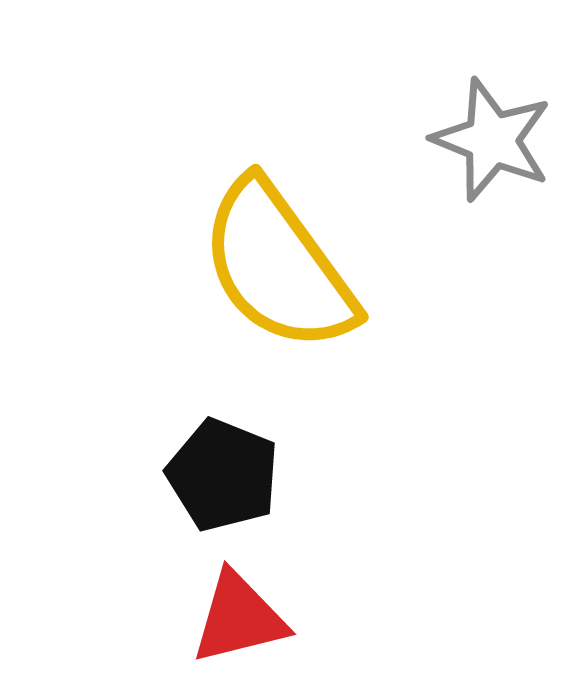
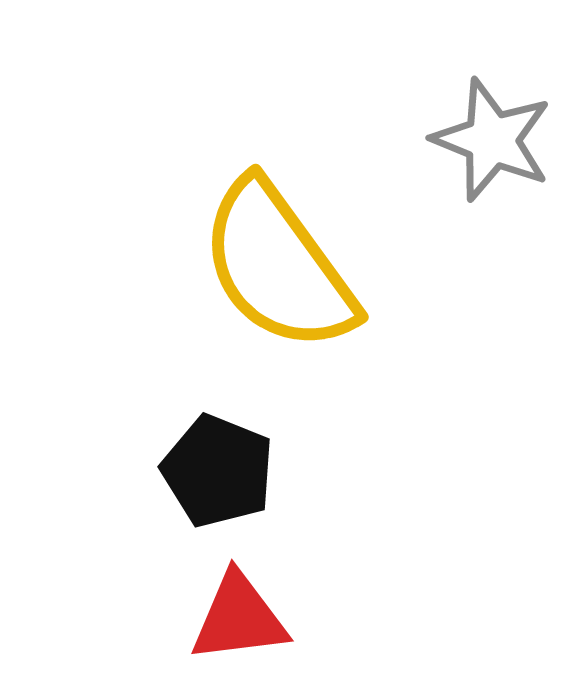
black pentagon: moved 5 px left, 4 px up
red triangle: rotated 7 degrees clockwise
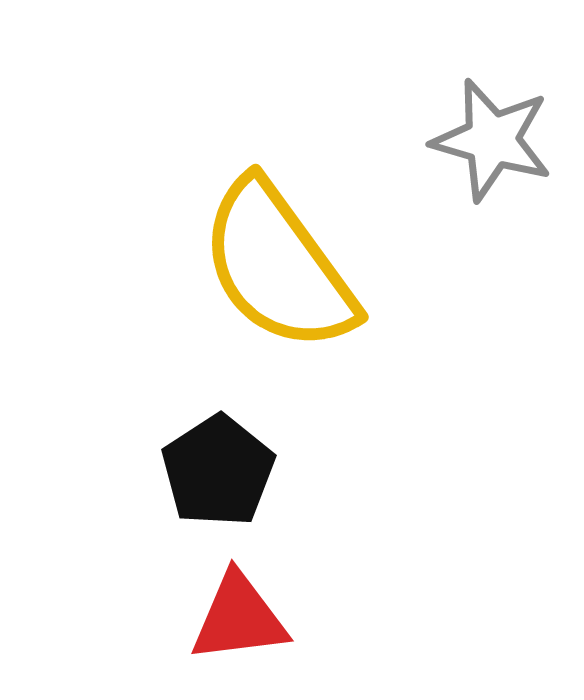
gray star: rotated 6 degrees counterclockwise
black pentagon: rotated 17 degrees clockwise
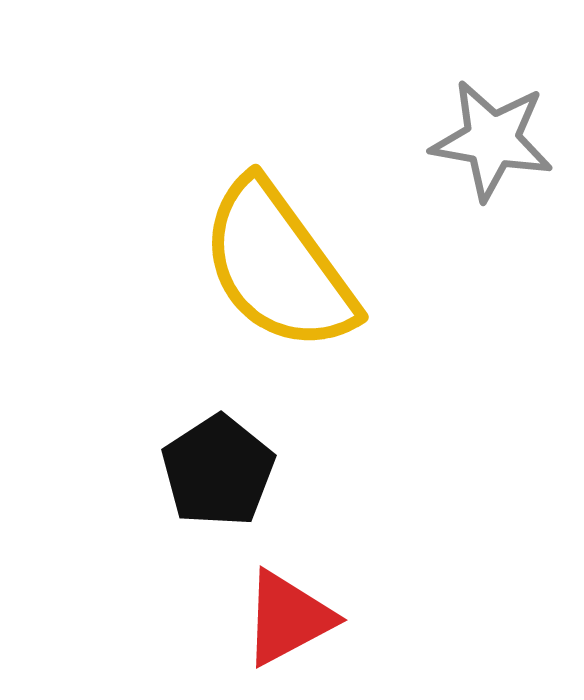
gray star: rotated 6 degrees counterclockwise
red triangle: moved 49 px right; rotated 21 degrees counterclockwise
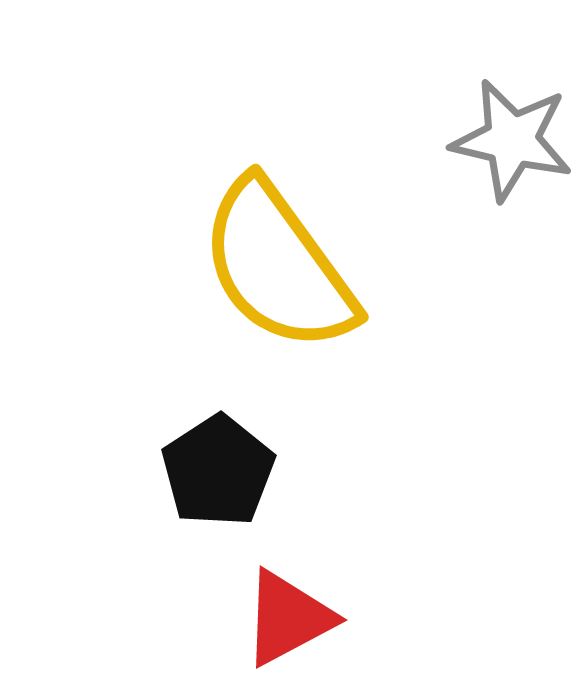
gray star: moved 20 px right; rotated 3 degrees clockwise
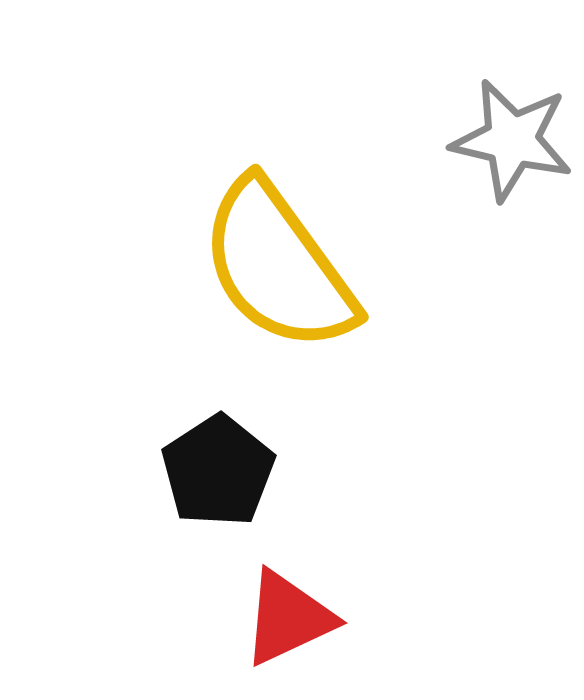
red triangle: rotated 3 degrees clockwise
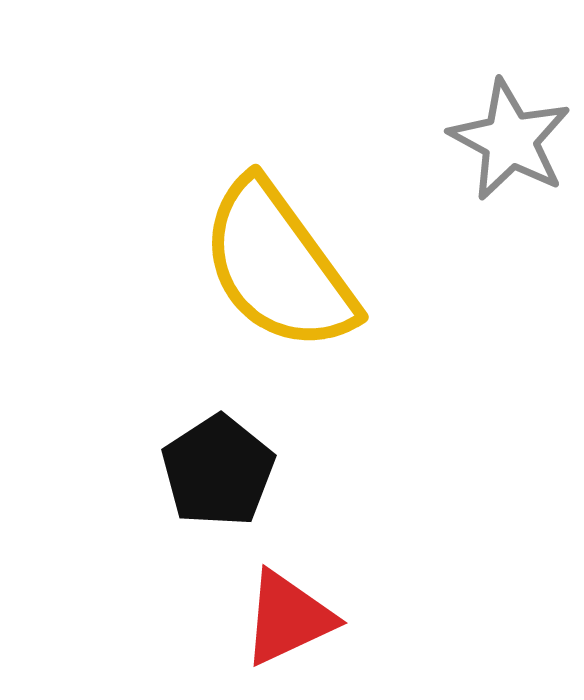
gray star: moved 2 px left; rotated 15 degrees clockwise
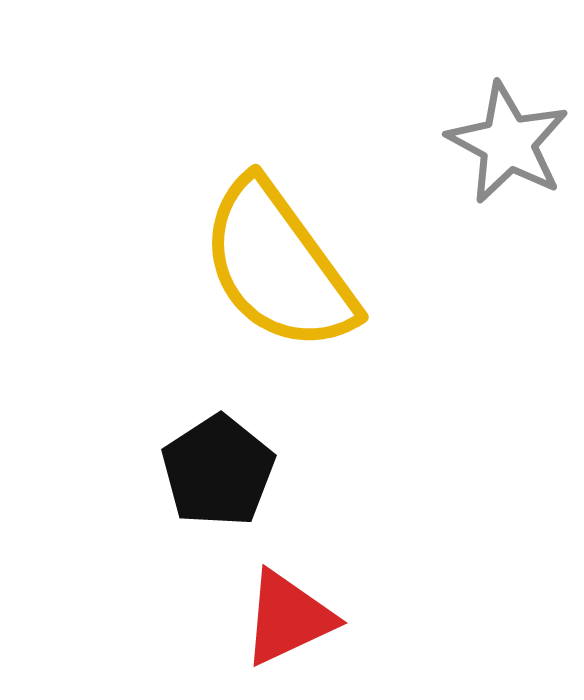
gray star: moved 2 px left, 3 px down
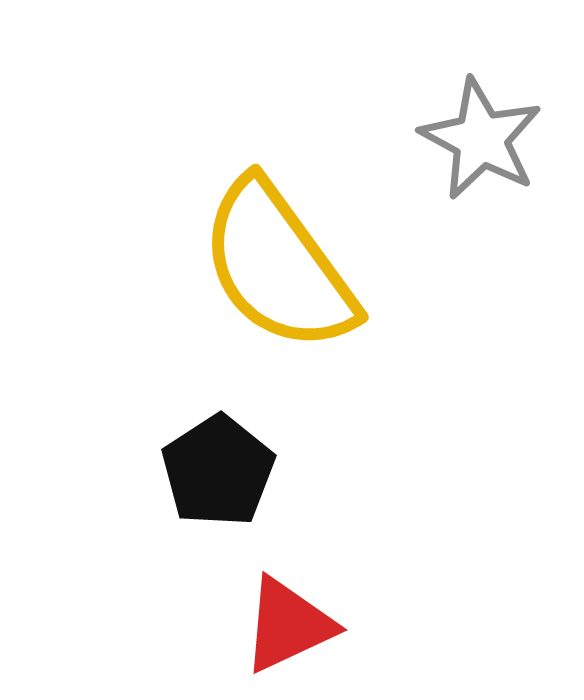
gray star: moved 27 px left, 4 px up
red triangle: moved 7 px down
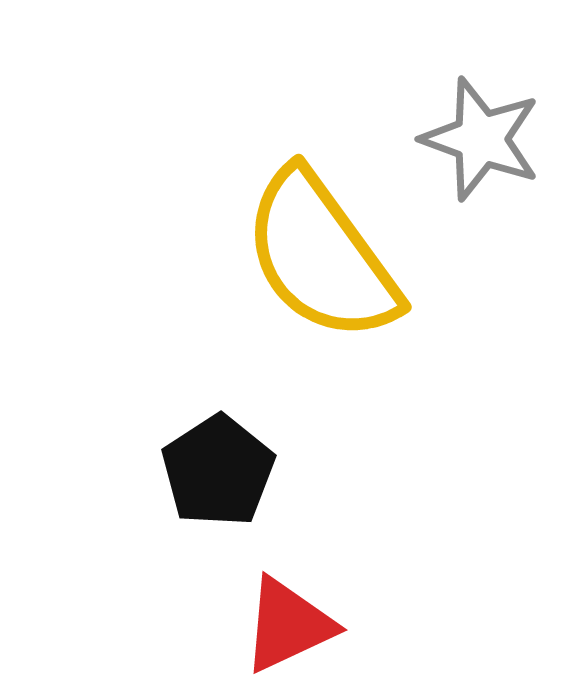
gray star: rotated 8 degrees counterclockwise
yellow semicircle: moved 43 px right, 10 px up
